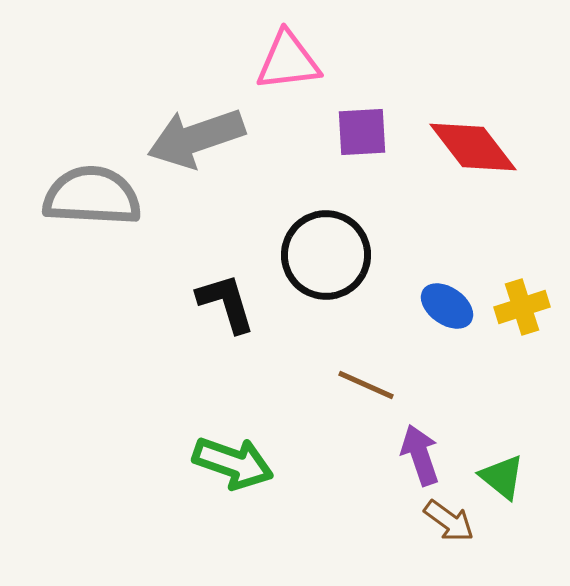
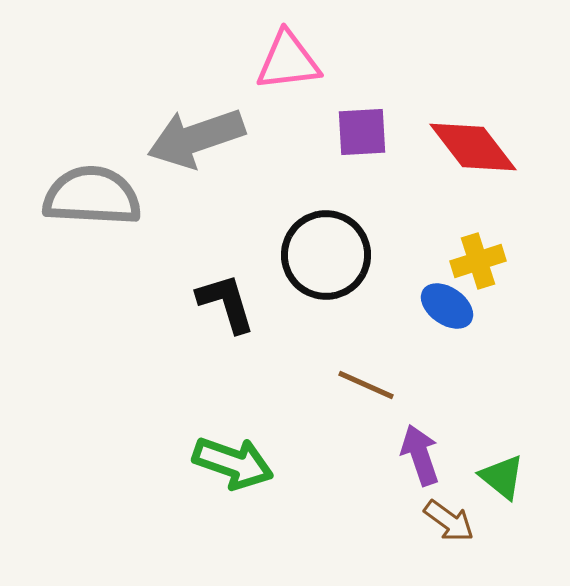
yellow cross: moved 44 px left, 46 px up
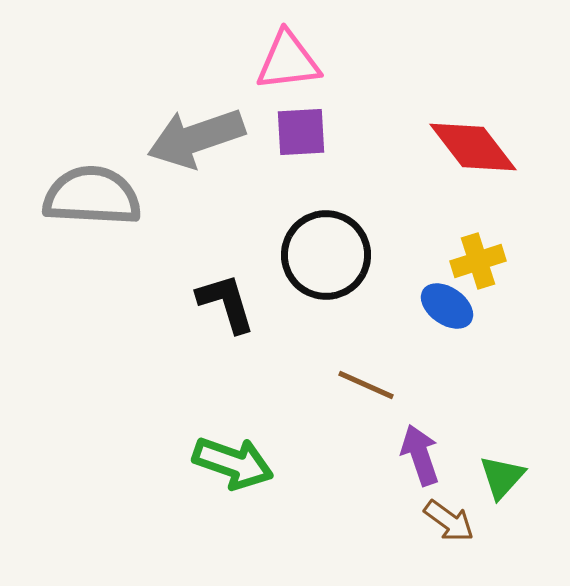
purple square: moved 61 px left
green triangle: rotated 33 degrees clockwise
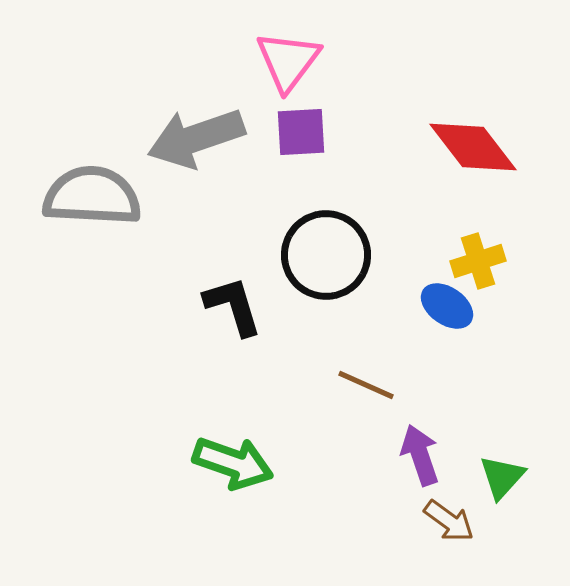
pink triangle: rotated 46 degrees counterclockwise
black L-shape: moved 7 px right, 3 px down
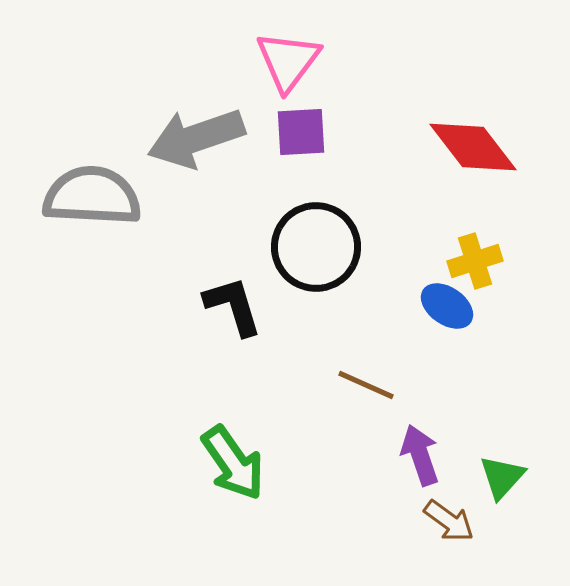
black circle: moved 10 px left, 8 px up
yellow cross: moved 3 px left
green arrow: rotated 36 degrees clockwise
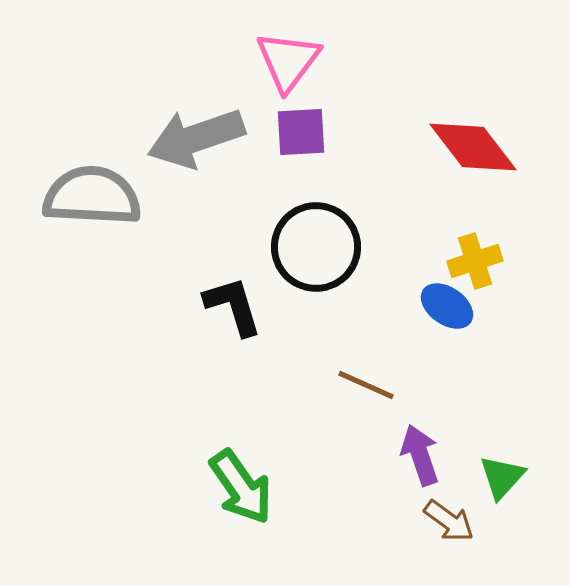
green arrow: moved 8 px right, 24 px down
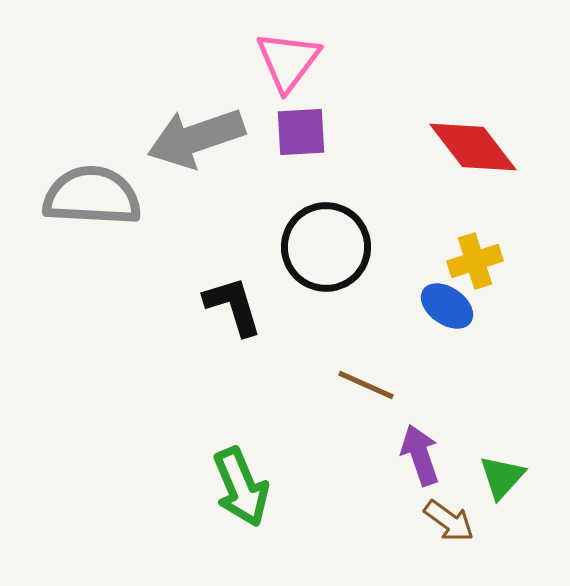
black circle: moved 10 px right
green arrow: rotated 12 degrees clockwise
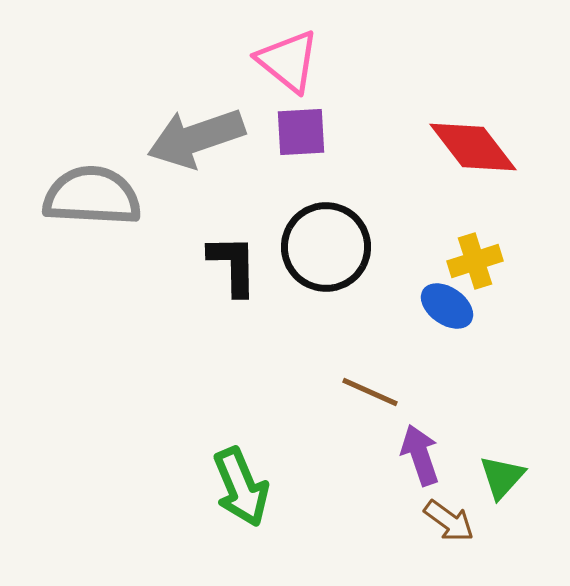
pink triangle: rotated 28 degrees counterclockwise
black L-shape: moved 41 px up; rotated 16 degrees clockwise
brown line: moved 4 px right, 7 px down
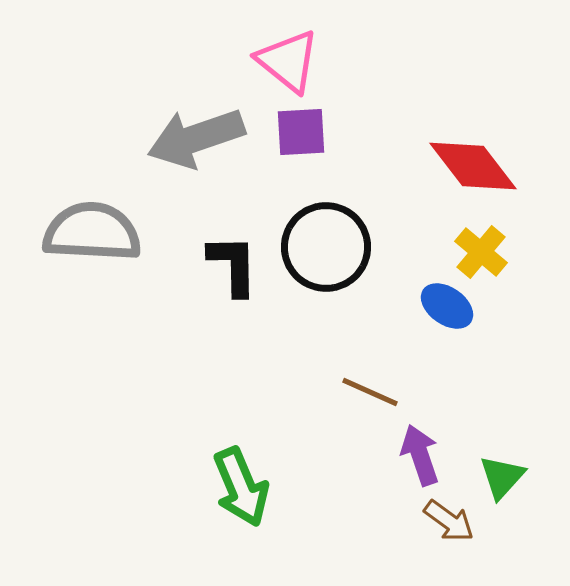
red diamond: moved 19 px down
gray semicircle: moved 36 px down
yellow cross: moved 6 px right, 9 px up; rotated 32 degrees counterclockwise
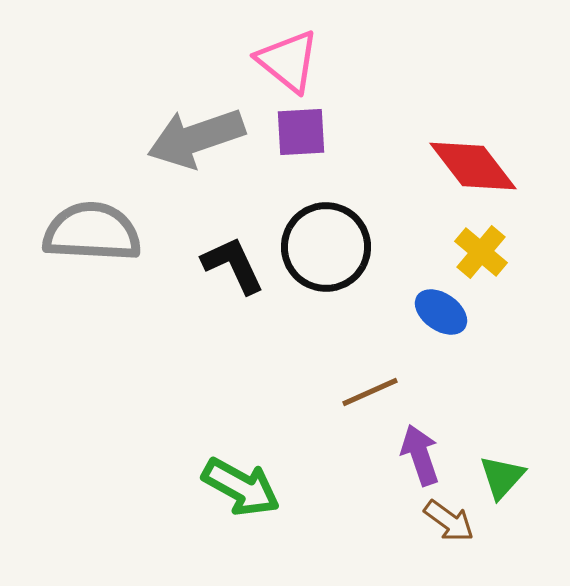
black L-shape: rotated 24 degrees counterclockwise
blue ellipse: moved 6 px left, 6 px down
brown line: rotated 48 degrees counterclockwise
green arrow: rotated 38 degrees counterclockwise
